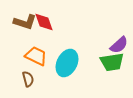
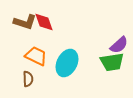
brown semicircle: rotated 14 degrees clockwise
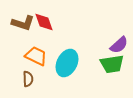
brown L-shape: moved 2 px left, 1 px down
green trapezoid: moved 2 px down
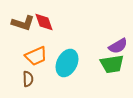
purple semicircle: moved 1 px left, 1 px down; rotated 12 degrees clockwise
orange trapezoid: rotated 130 degrees clockwise
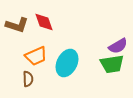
brown L-shape: moved 6 px left, 2 px down
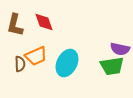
brown L-shape: moved 2 px left; rotated 85 degrees clockwise
purple semicircle: moved 2 px right, 3 px down; rotated 42 degrees clockwise
green trapezoid: moved 2 px down
brown semicircle: moved 8 px left, 15 px up
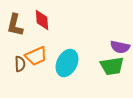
red diamond: moved 2 px left, 2 px up; rotated 15 degrees clockwise
purple semicircle: moved 2 px up
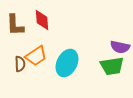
brown L-shape: rotated 15 degrees counterclockwise
orange trapezoid: rotated 10 degrees counterclockwise
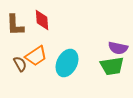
purple semicircle: moved 2 px left, 1 px down
brown semicircle: rotated 28 degrees counterclockwise
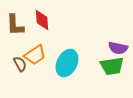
orange trapezoid: moved 1 px left, 1 px up
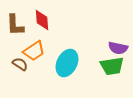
orange trapezoid: moved 1 px left, 4 px up
brown semicircle: rotated 28 degrees counterclockwise
